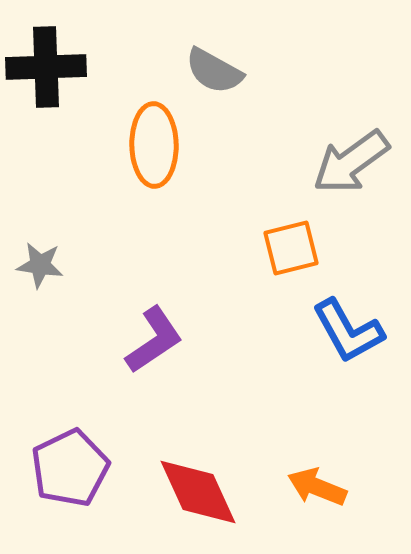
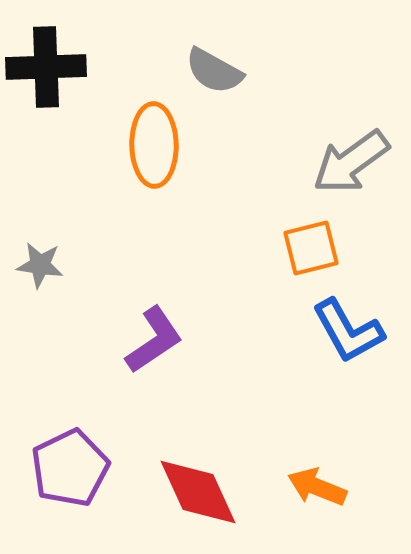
orange square: moved 20 px right
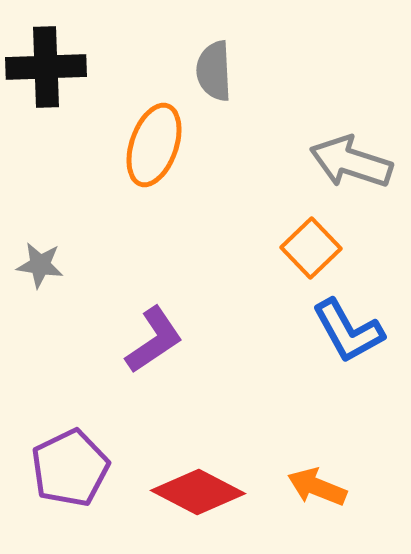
gray semicircle: rotated 58 degrees clockwise
orange ellipse: rotated 20 degrees clockwise
gray arrow: rotated 54 degrees clockwise
orange square: rotated 30 degrees counterclockwise
red diamond: rotated 38 degrees counterclockwise
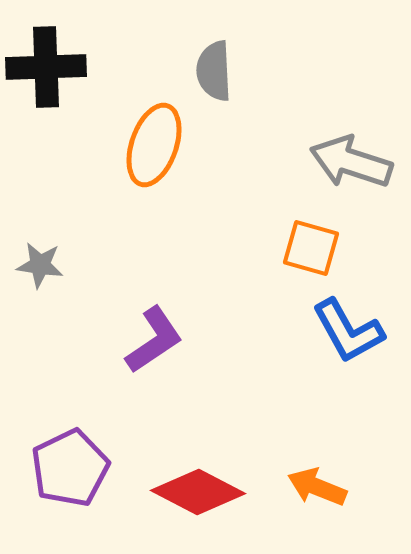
orange square: rotated 30 degrees counterclockwise
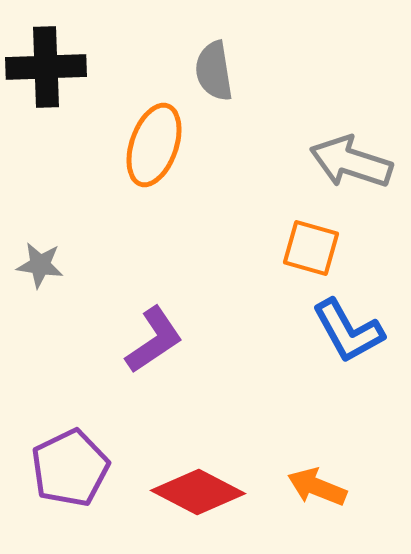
gray semicircle: rotated 6 degrees counterclockwise
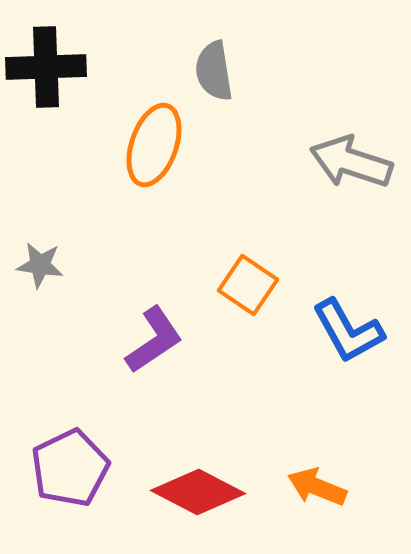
orange square: moved 63 px left, 37 px down; rotated 18 degrees clockwise
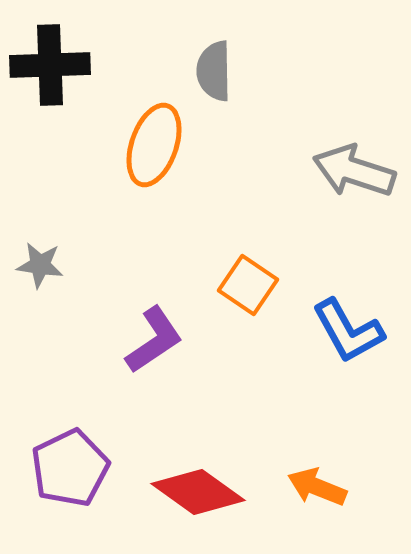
black cross: moved 4 px right, 2 px up
gray semicircle: rotated 8 degrees clockwise
gray arrow: moved 3 px right, 9 px down
red diamond: rotated 8 degrees clockwise
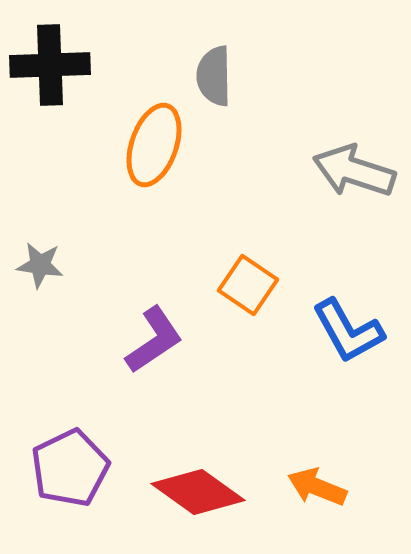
gray semicircle: moved 5 px down
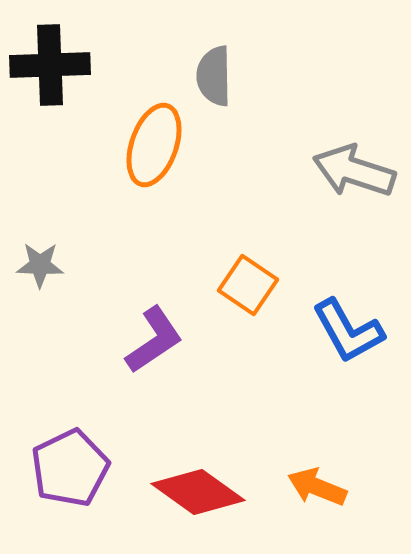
gray star: rotated 6 degrees counterclockwise
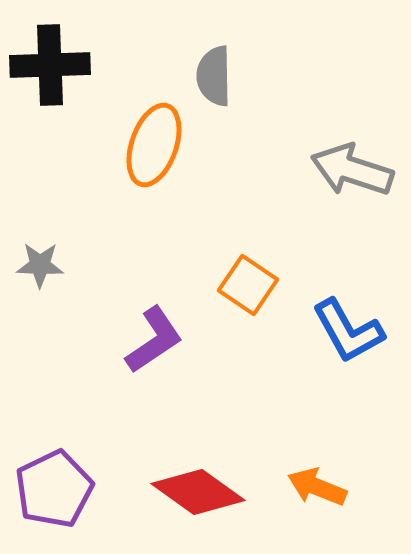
gray arrow: moved 2 px left, 1 px up
purple pentagon: moved 16 px left, 21 px down
